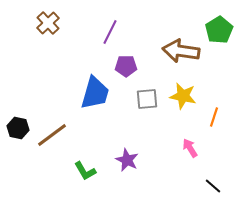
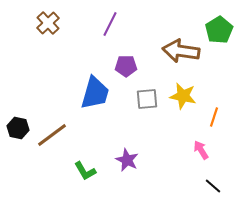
purple line: moved 8 px up
pink arrow: moved 11 px right, 2 px down
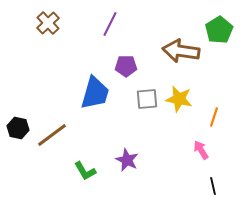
yellow star: moved 4 px left, 3 px down
black line: rotated 36 degrees clockwise
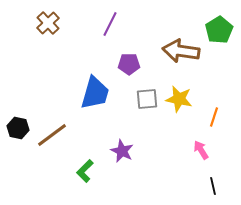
purple pentagon: moved 3 px right, 2 px up
purple star: moved 5 px left, 9 px up
green L-shape: rotated 75 degrees clockwise
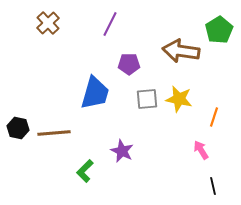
brown line: moved 2 px right, 2 px up; rotated 32 degrees clockwise
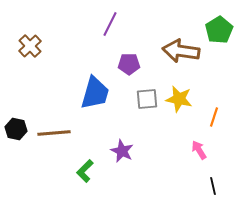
brown cross: moved 18 px left, 23 px down
black hexagon: moved 2 px left, 1 px down
pink arrow: moved 2 px left
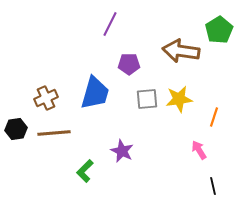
brown cross: moved 16 px right, 52 px down; rotated 20 degrees clockwise
yellow star: rotated 20 degrees counterclockwise
black hexagon: rotated 20 degrees counterclockwise
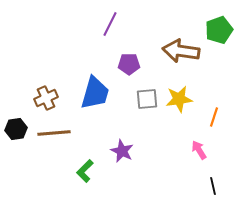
green pentagon: rotated 12 degrees clockwise
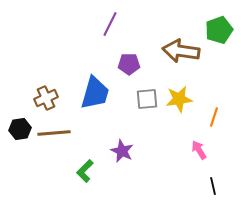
black hexagon: moved 4 px right
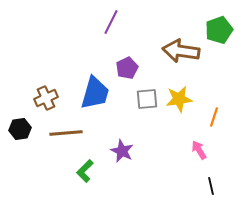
purple line: moved 1 px right, 2 px up
purple pentagon: moved 2 px left, 4 px down; rotated 25 degrees counterclockwise
brown line: moved 12 px right
black line: moved 2 px left
